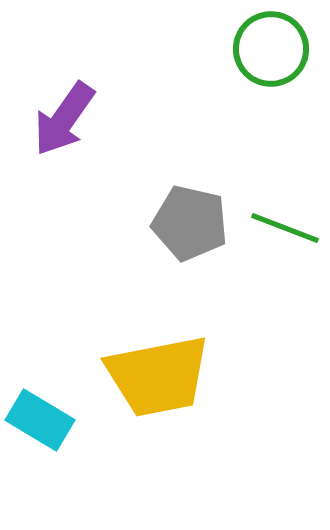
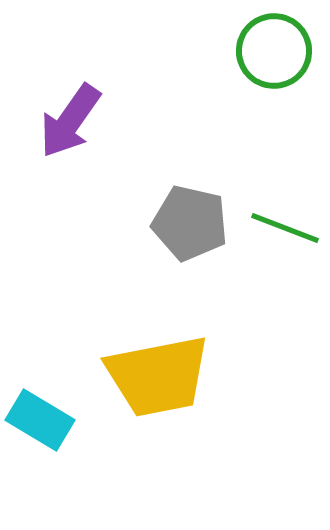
green circle: moved 3 px right, 2 px down
purple arrow: moved 6 px right, 2 px down
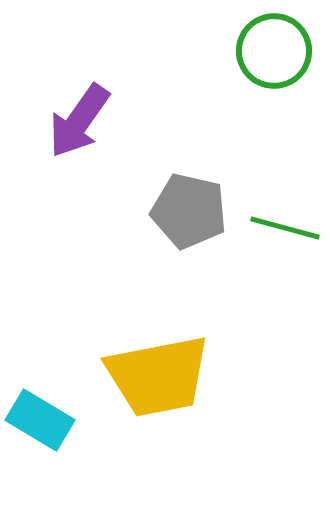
purple arrow: moved 9 px right
gray pentagon: moved 1 px left, 12 px up
green line: rotated 6 degrees counterclockwise
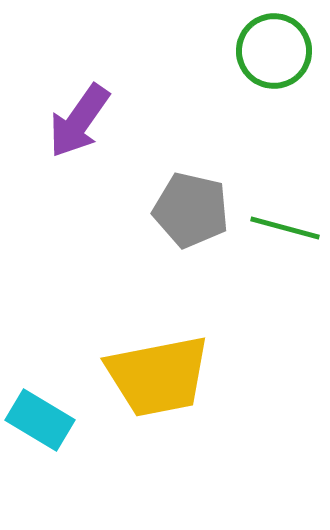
gray pentagon: moved 2 px right, 1 px up
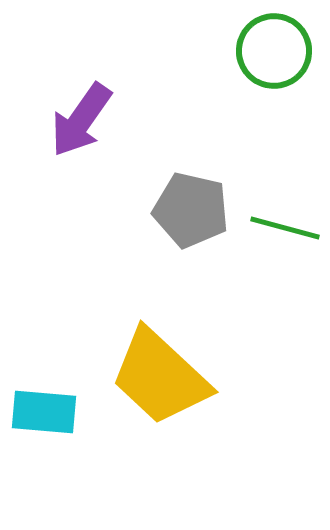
purple arrow: moved 2 px right, 1 px up
yellow trapezoid: moved 2 px right, 1 px down; rotated 54 degrees clockwise
cyan rectangle: moved 4 px right, 8 px up; rotated 26 degrees counterclockwise
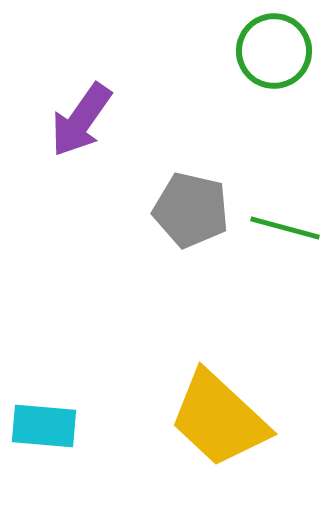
yellow trapezoid: moved 59 px right, 42 px down
cyan rectangle: moved 14 px down
